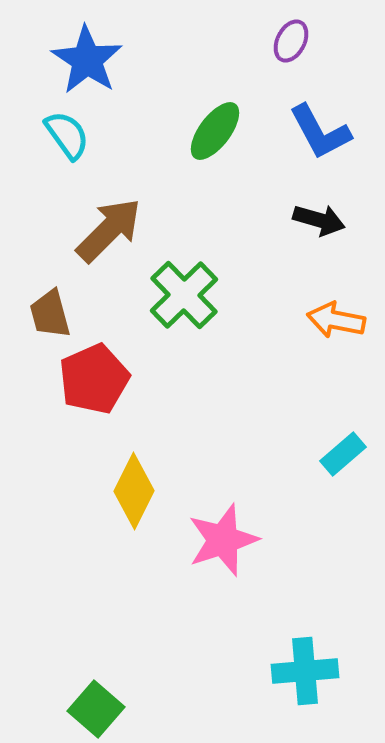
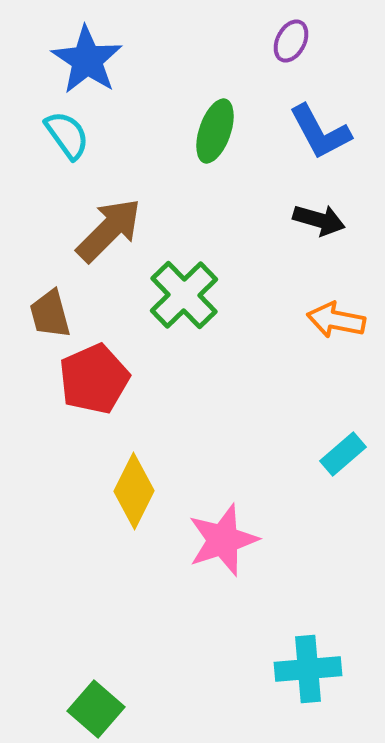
green ellipse: rotated 18 degrees counterclockwise
cyan cross: moved 3 px right, 2 px up
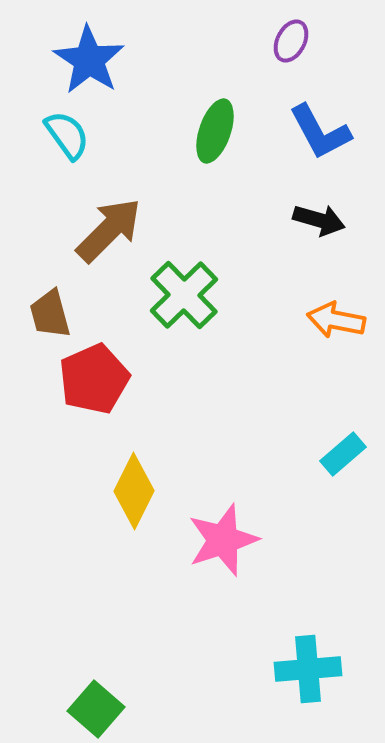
blue star: moved 2 px right
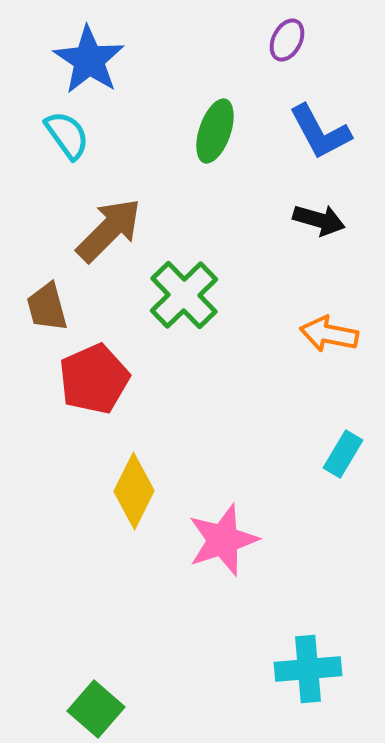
purple ellipse: moved 4 px left, 1 px up
brown trapezoid: moved 3 px left, 7 px up
orange arrow: moved 7 px left, 14 px down
cyan rectangle: rotated 18 degrees counterclockwise
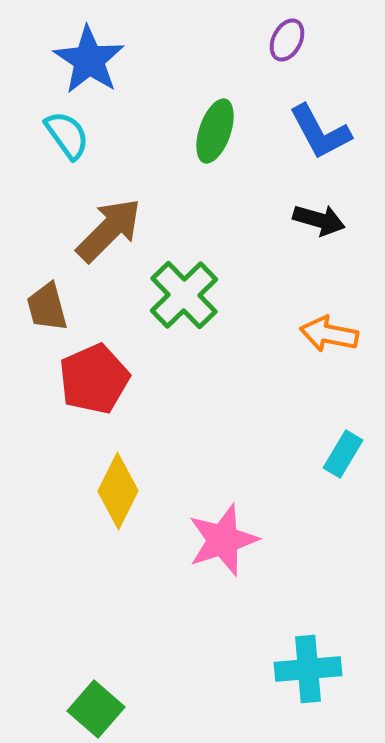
yellow diamond: moved 16 px left
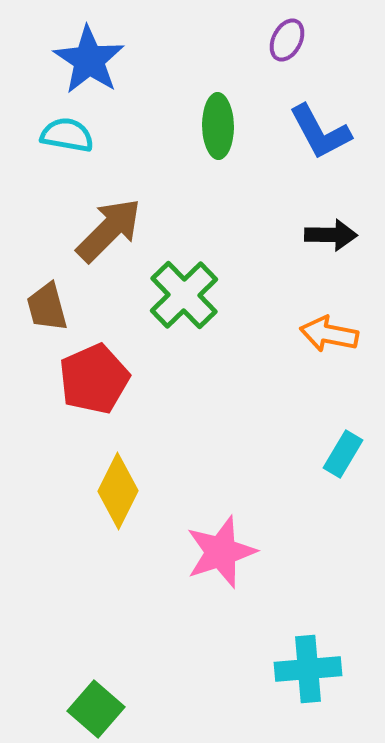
green ellipse: moved 3 px right, 5 px up; rotated 20 degrees counterclockwise
cyan semicircle: rotated 44 degrees counterclockwise
black arrow: moved 12 px right, 15 px down; rotated 15 degrees counterclockwise
pink star: moved 2 px left, 12 px down
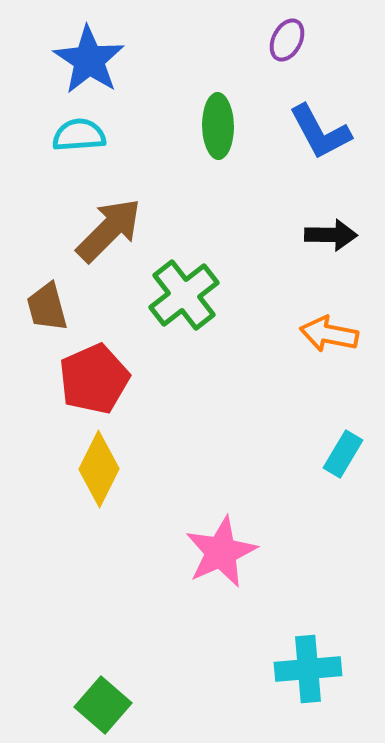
cyan semicircle: moved 12 px right; rotated 14 degrees counterclockwise
green cross: rotated 6 degrees clockwise
yellow diamond: moved 19 px left, 22 px up
pink star: rotated 6 degrees counterclockwise
green square: moved 7 px right, 4 px up
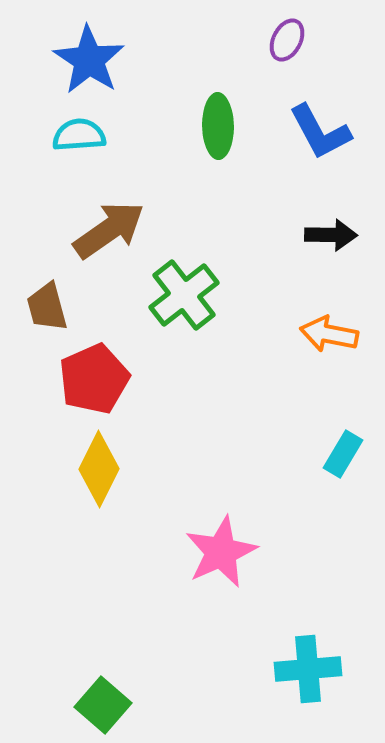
brown arrow: rotated 10 degrees clockwise
